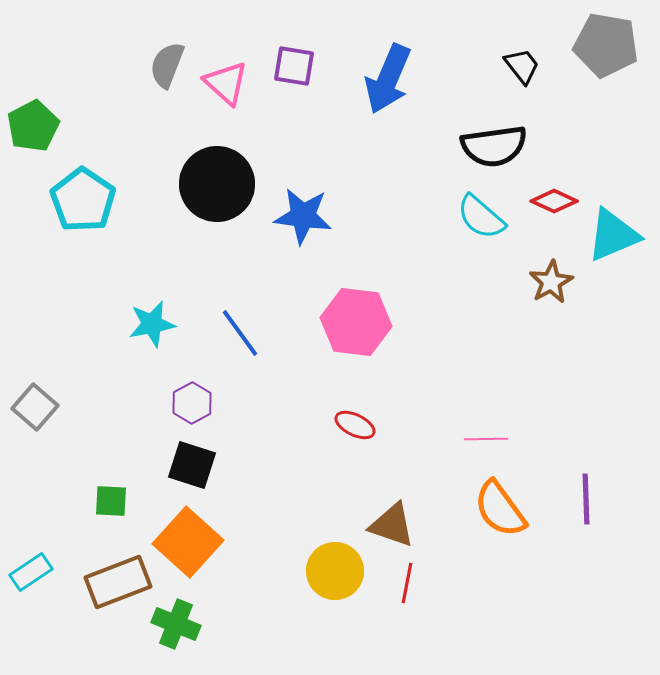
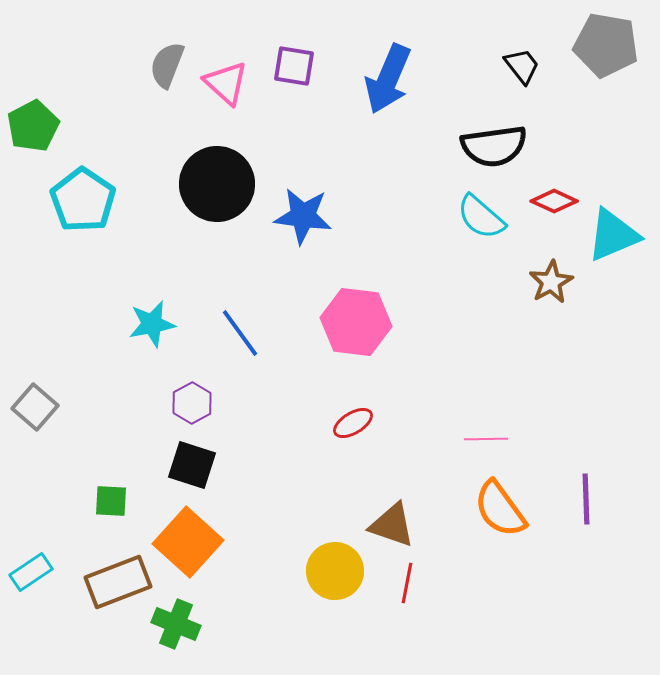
red ellipse: moved 2 px left, 2 px up; rotated 57 degrees counterclockwise
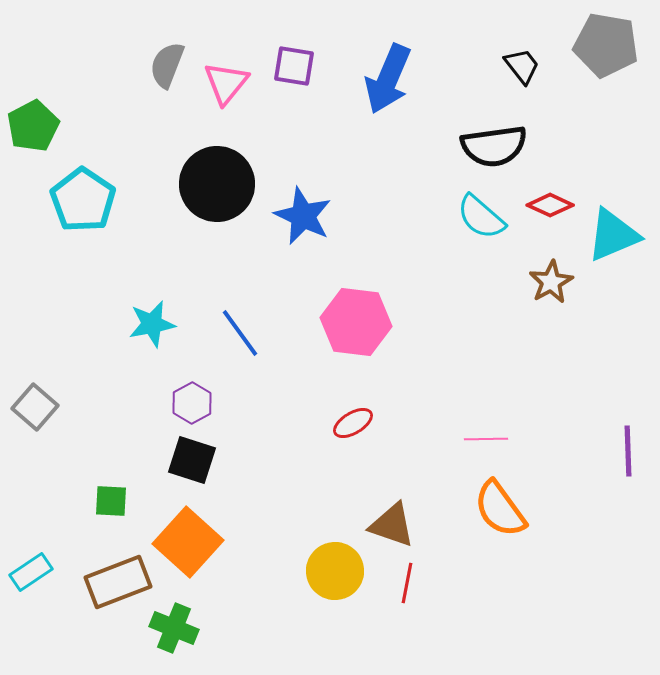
pink triangle: rotated 27 degrees clockwise
red diamond: moved 4 px left, 4 px down
blue star: rotated 18 degrees clockwise
black square: moved 5 px up
purple line: moved 42 px right, 48 px up
green cross: moved 2 px left, 4 px down
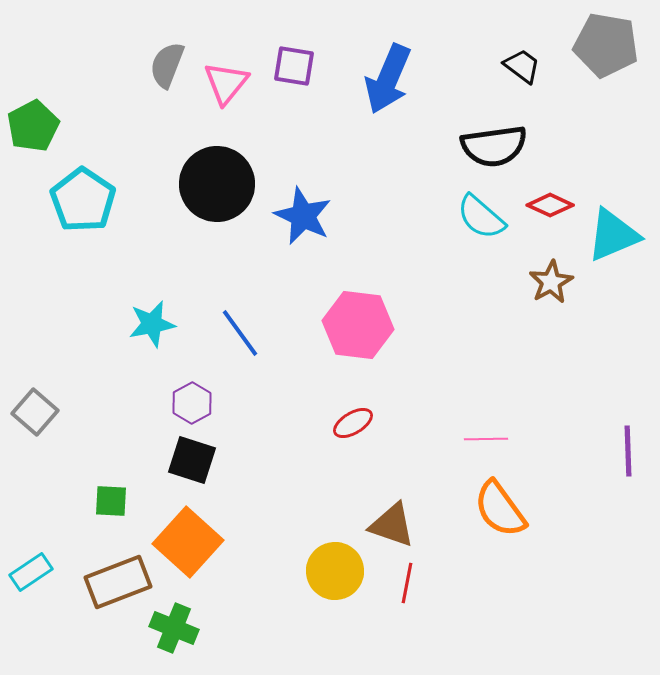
black trapezoid: rotated 15 degrees counterclockwise
pink hexagon: moved 2 px right, 3 px down
gray square: moved 5 px down
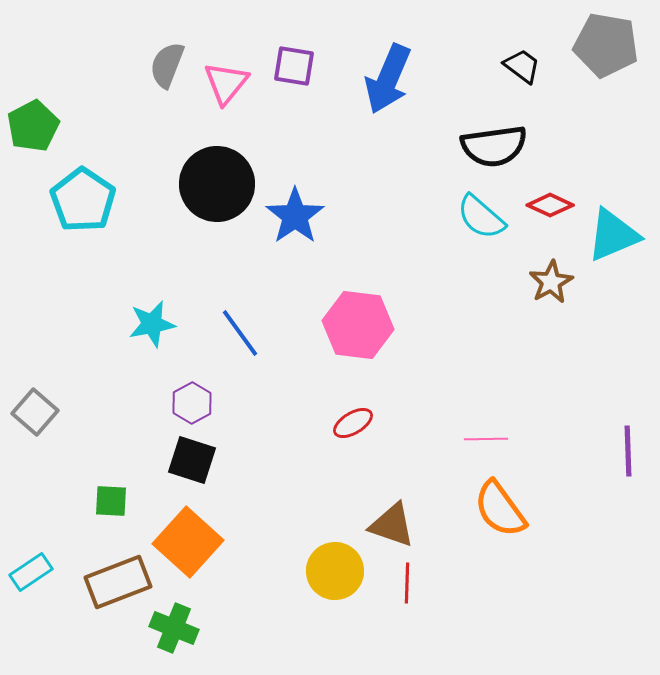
blue star: moved 8 px left; rotated 12 degrees clockwise
red line: rotated 9 degrees counterclockwise
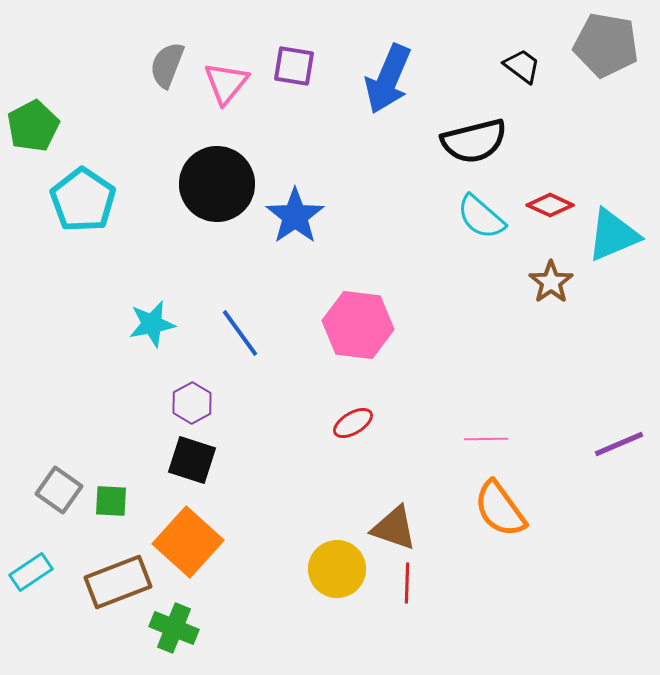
black semicircle: moved 20 px left, 5 px up; rotated 6 degrees counterclockwise
brown star: rotated 6 degrees counterclockwise
gray square: moved 24 px right, 78 px down; rotated 6 degrees counterclockwise
purple line: moved 9 px left, 7 px up; rotated 69 degrees clockwise
brown triangle: moved 2 px right, 3 px down
yellow circle: moved 2 px right, 2 px up
